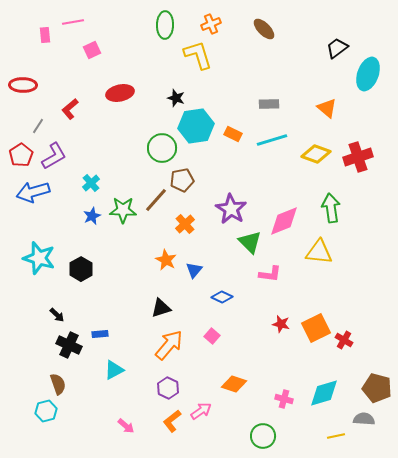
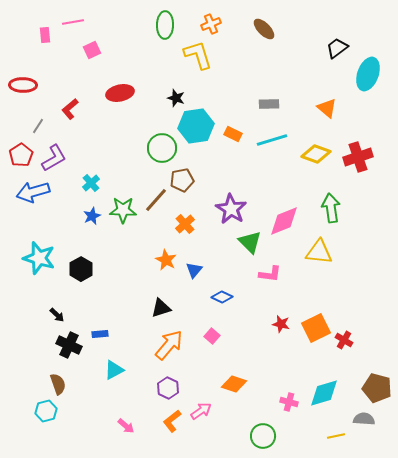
purple L-shape at (54, 156): moved 2 px down
pink cross at (284, 399): moved 5 px right, 3 px down
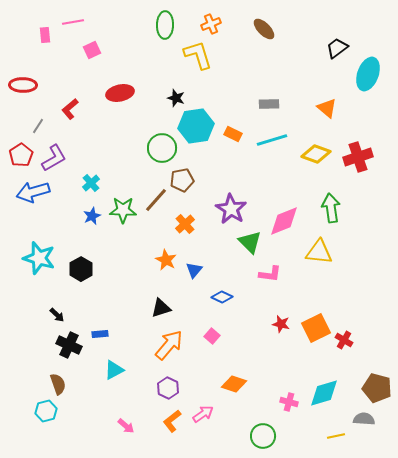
pink arrow at (201, 411): moved 2 px right, 3 px down
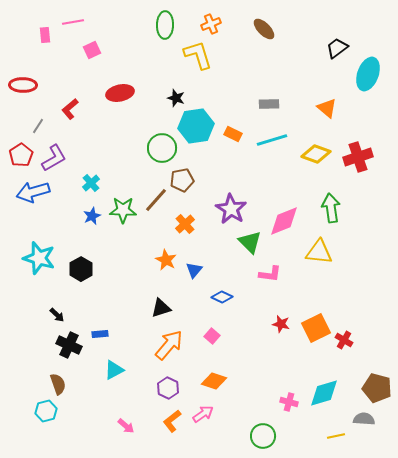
orange diamond at (234, 384): moved 20 px left, 3 px up
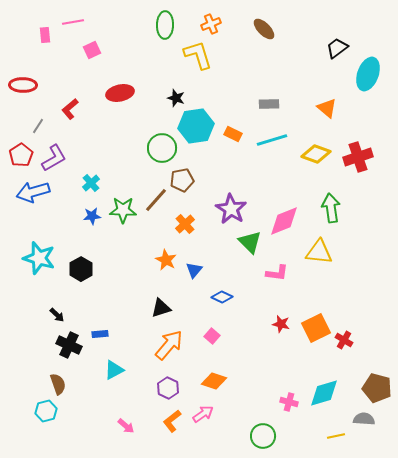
blue star at (92, 216): rotated 18 degrees clockwise
pink L-shape at (270, 274): moved 7 px right, 1 px up
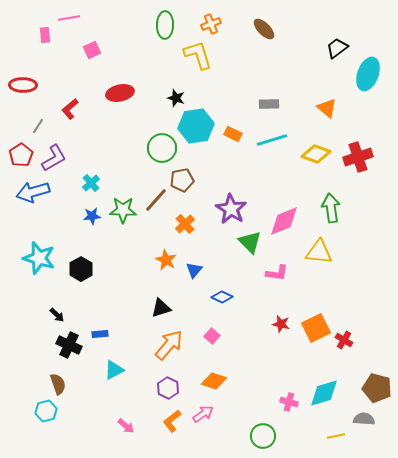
pink line at (73, 22): moved 4 px left, 4 px up
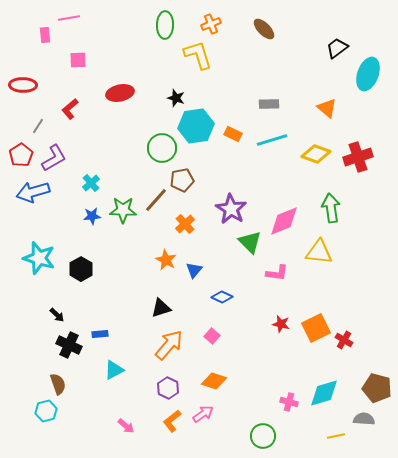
pink square at (92, 50): moved 14 px left, 10 px down; rotated 24 degrees clockwise
